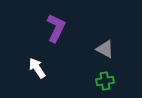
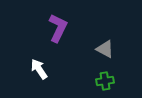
purple L-shape: moved 2 px right
white arrow: moved 2 px right, 1 px down
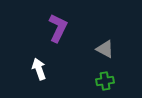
white arrow: rotated 15 degrees clockwise
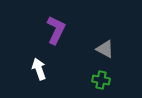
purple L-shape: moved 2 px left, 2 px down
green cross: moved 4 px left, 1 px up; rotated 18 degrees clockwise
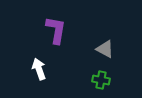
purple L-shape: rotated 16 degrees counterclockwise
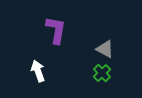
white arrow: moved 1 px left, 2 px down
green cross: moved 1 px right, 7 px up; rotated 36 degrees clockwise
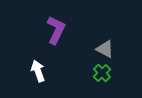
purple L-shape: rotated 16 degrees clockwise
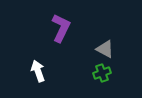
purple L-shape: moved 5 px right, 2 px up
green cross: rotated 24 degrees clockwise
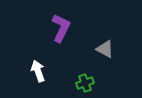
green cross: moved 17 px left, 10 px down
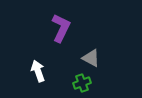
gray triangle: moved 14 px left, 9 px down
green cross: moved 3 px left
